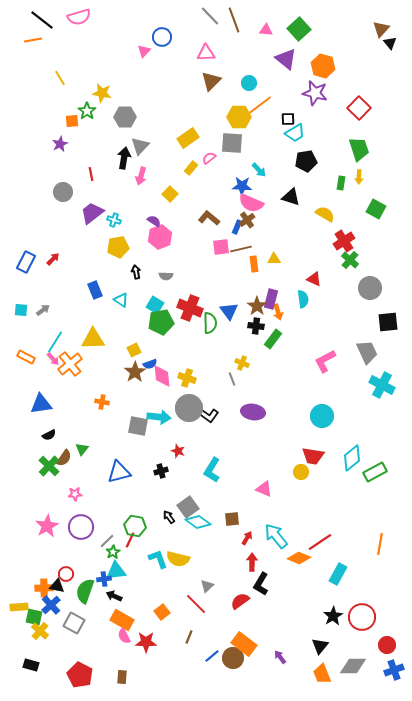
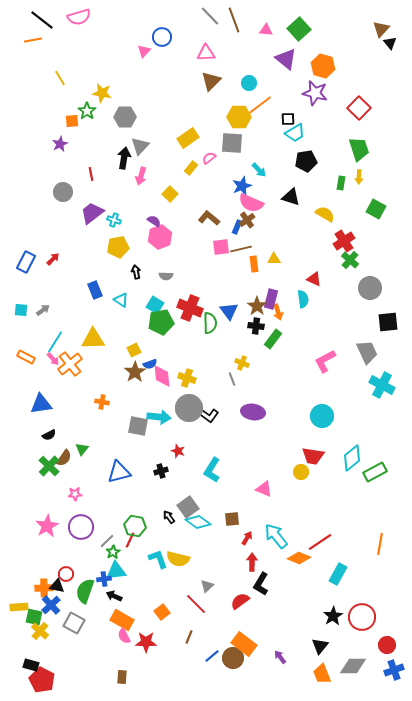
blue star at (242, 186): rotated 24 degrees counterclockwise
red pentagon at (80, 675): moved 38 px left, 5 px down
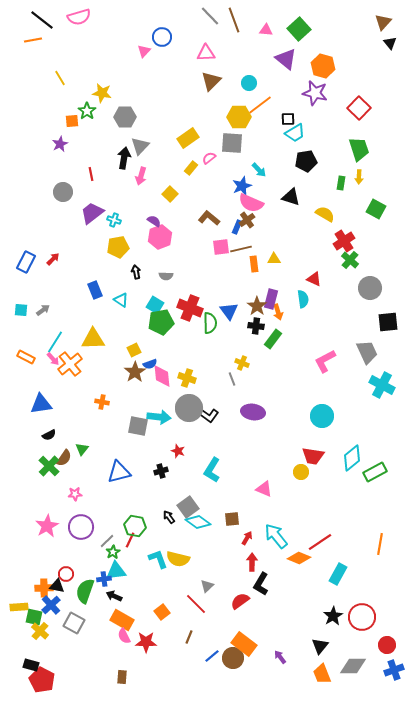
brown triangle at (381, 29): moved 2 px right, 7 px up
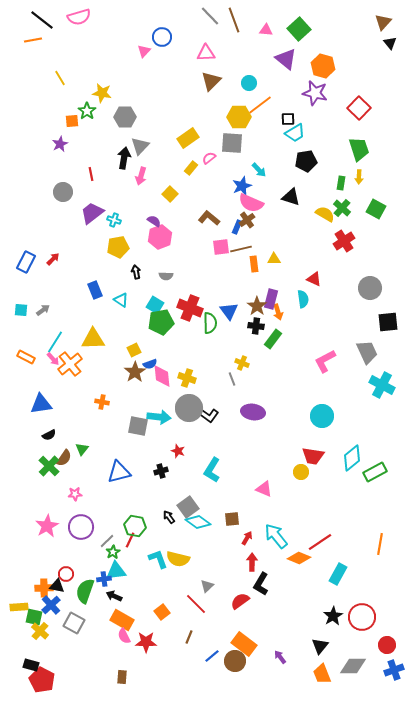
green cross at (350, 260): moved 8 px left, 52 px up
brown circle at (233, 658): moved 2 px right, 3 px down
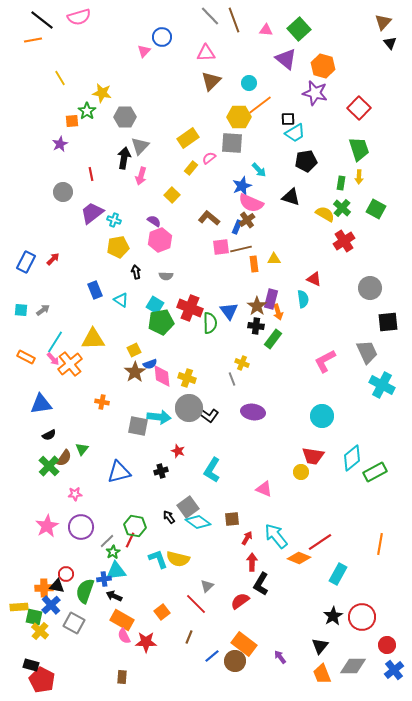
yellow square at (170, 194): moved 2 px right, 1 px down
pink hexagon at (160, 237): moved 3 px down
blue cross at (394, 670): rotated 18 degrees counterclockwise
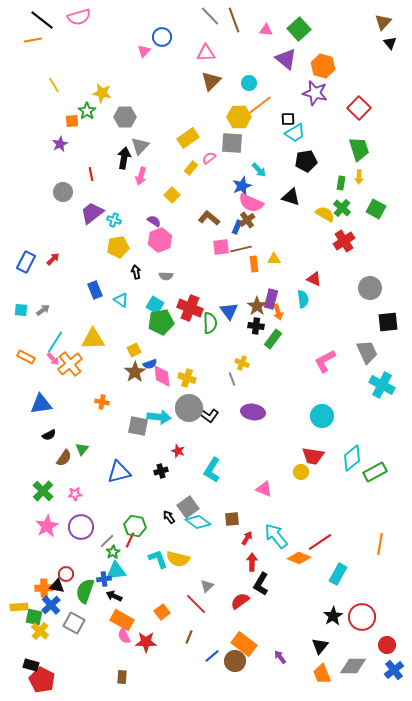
yellow line at (60, 78): moved 6 px left, 7 px down
green cross at (49, 466): moved 6 px left, 25 px down
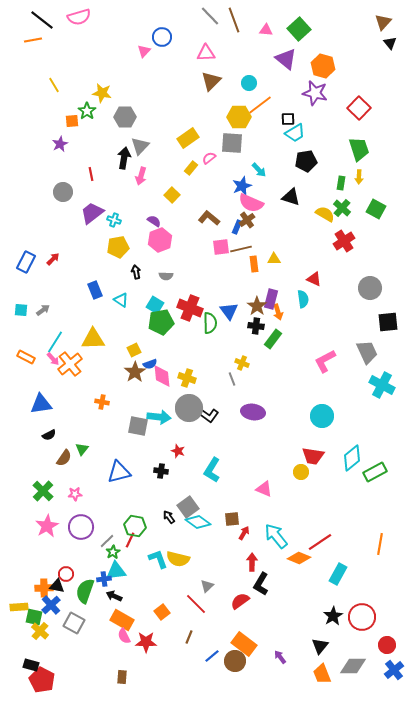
black cross at (161, 471): rotated 24 degrees clockwise
red arrow at (247, 538): moved 3 px left, 5 px up
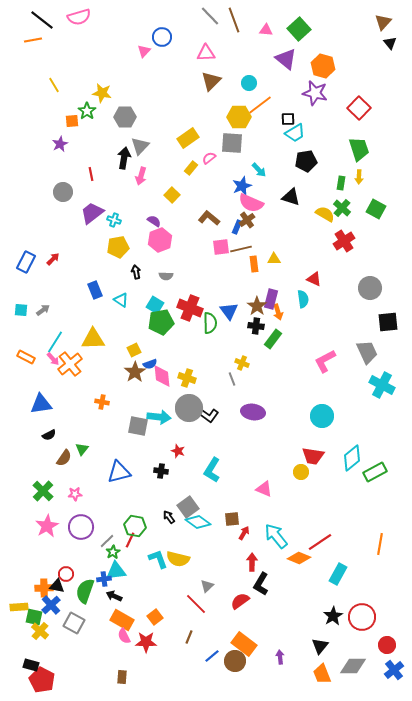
orange square at (162, 612): moved 7 px left, 5 px down
purple arrow at (280, 657): rotated 32 degrees clockwise
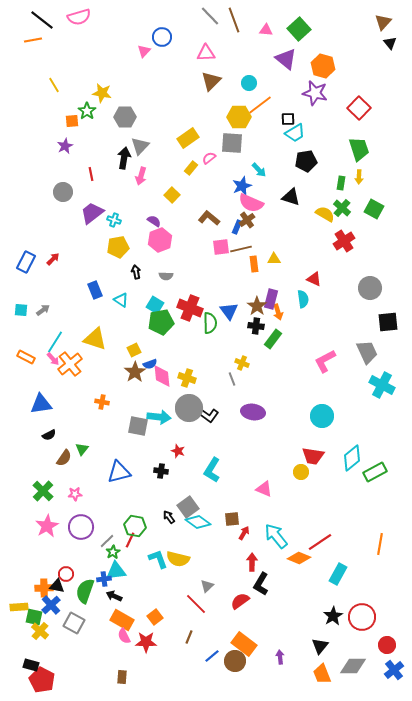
purple star at (60, 144): moved 5 px right, 2 px down
green square at (376, 209): moved 2 px left
yellow triangle at (93, 339): moved 2 px right; rotated 20 degrees clockwise
